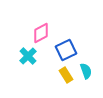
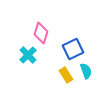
pink diamond: rotated 45 degrees counterclockwise
blue square: moved 7 px right, 1 px up
cyan cross: moved 1 px up
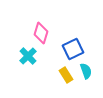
cyan cross: moved 1 px down
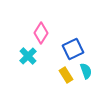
pink diamond: rotated 15 degrees clockwise
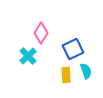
yellow rectangle: rotated 28 degrees clockwise
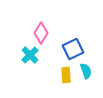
cyan cross: moved 2 px right, 1 px up
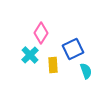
yellow rectangle: moved 13 px left, 10 px up
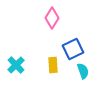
pink diamond: moved 11 px right, 15 px up
cyan cross: moved 14 px left, 10 px down
cyan semicircle: moved 3 px left
